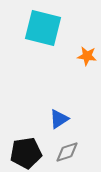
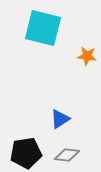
blue triangle: moved 1 px right
gray diamond: moved 3 px down; rotated 25 degrees clockwise
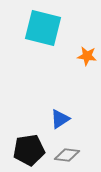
black pentagon: moved 3 px right, 3 px up
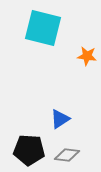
black pentagon: rotated 12 degrees clockwise
